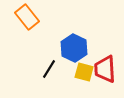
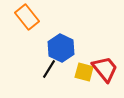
blue hexagon: moved 13 px left
red trapezoid: rotated 144 degrees clockwise
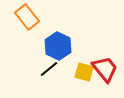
blue hexagon: moved 3 px left, 2 px up
black line: rotated 18 degrees clockwise
